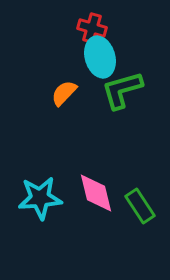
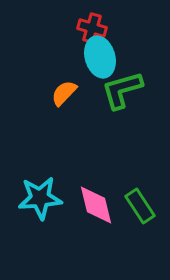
pink diamond: moved 12 px down
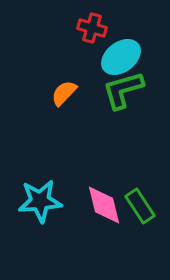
cyan ellipse: moved 21 px right; rotated 69 degrees clockwise
green L-shape: moved 1 px right
cyan star: moved 3 px down
pink diamond: moved 8 px right
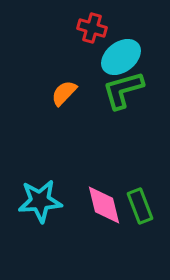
green rectangle: rotated 12 degrees clockwise
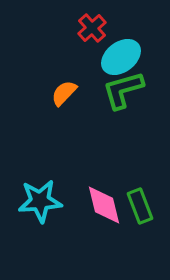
red cross: rotated 32 degrees clockwise
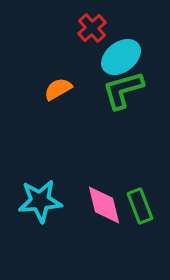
orange semicircle: moved 6 px left, 4 px up; rotated 16 degrees clockwise
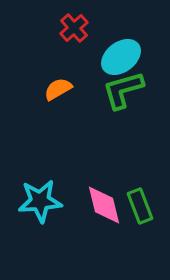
red cross: moved 18 px left
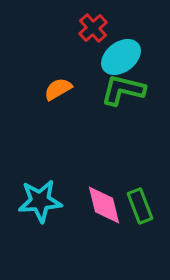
red cross: moved 19 px right
green L-shape: rotated 30 degrees clockwise
